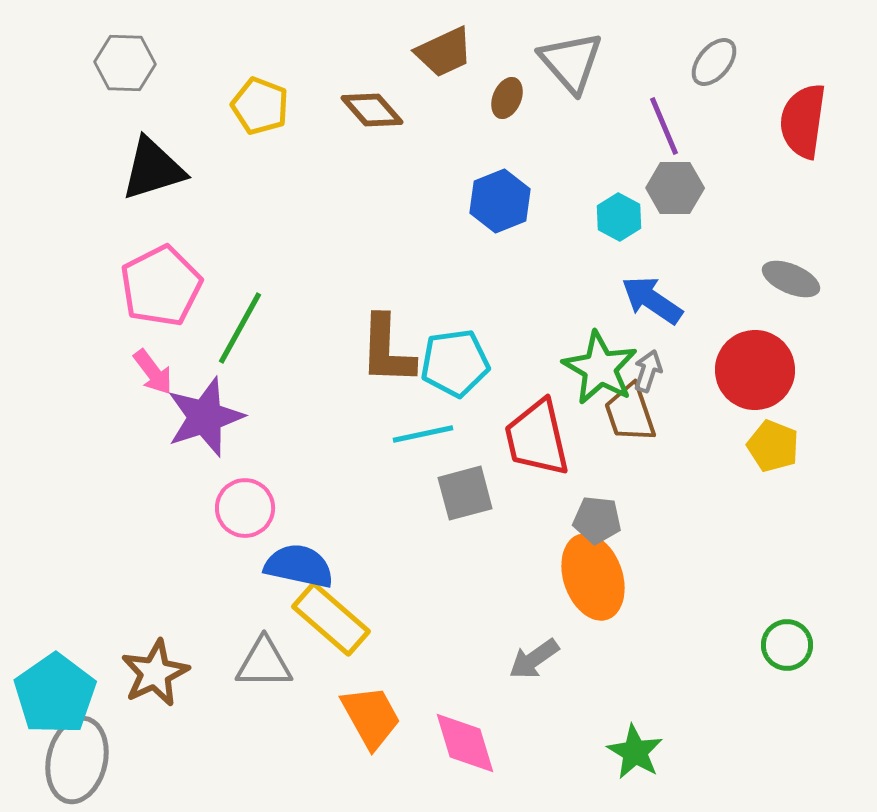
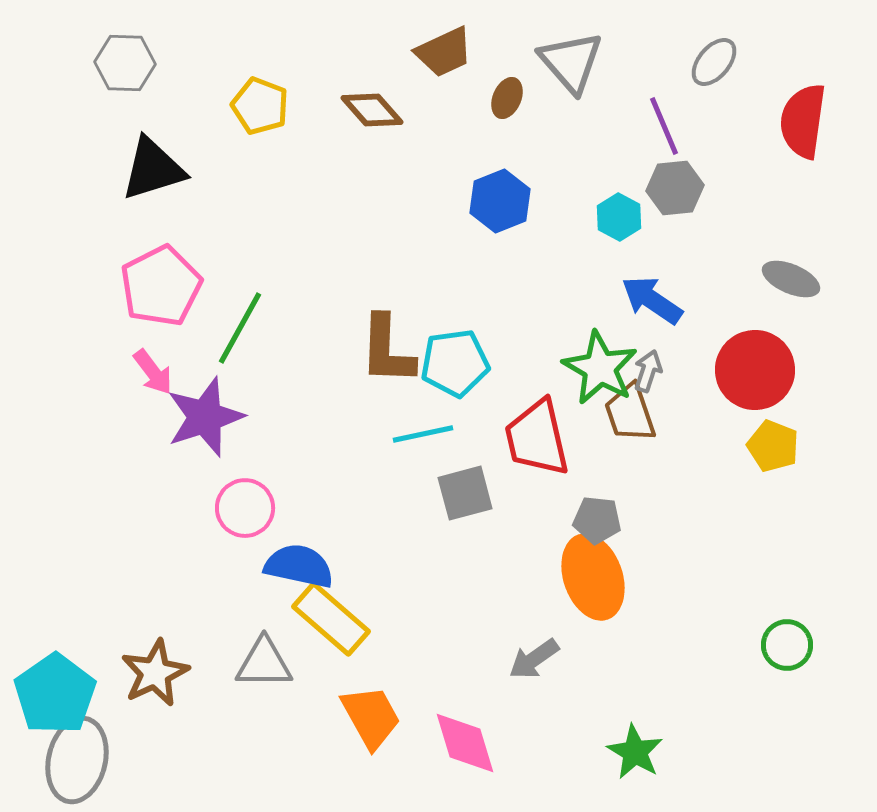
gray hexagon at (675, 188): rotated 6 degrees counterclockwise
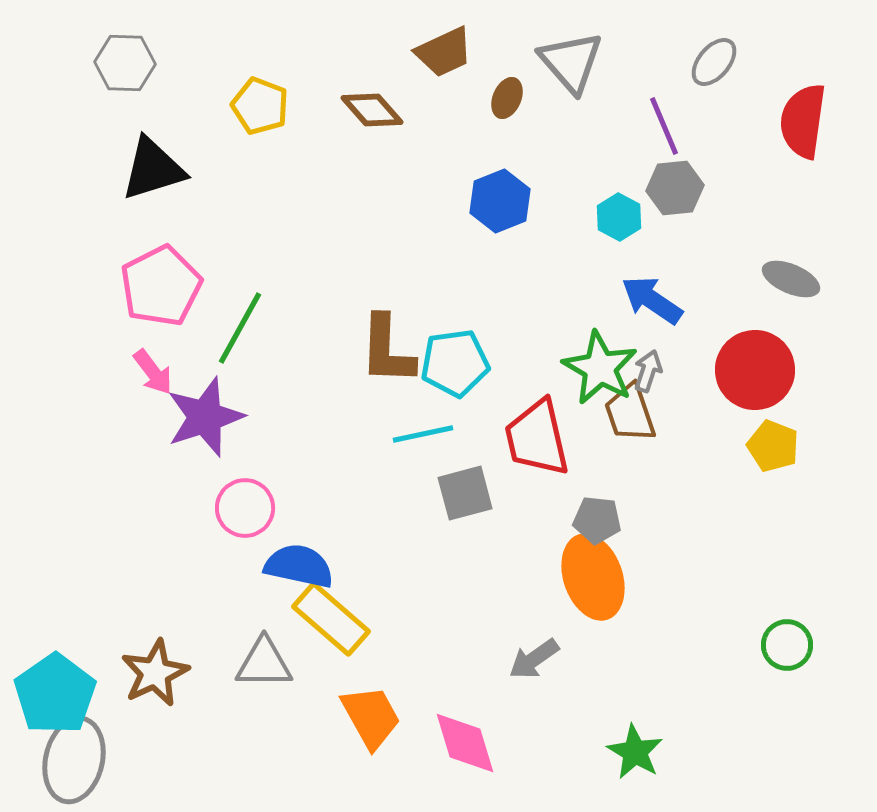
gray ellipse at (77, 760): moved 3 px left
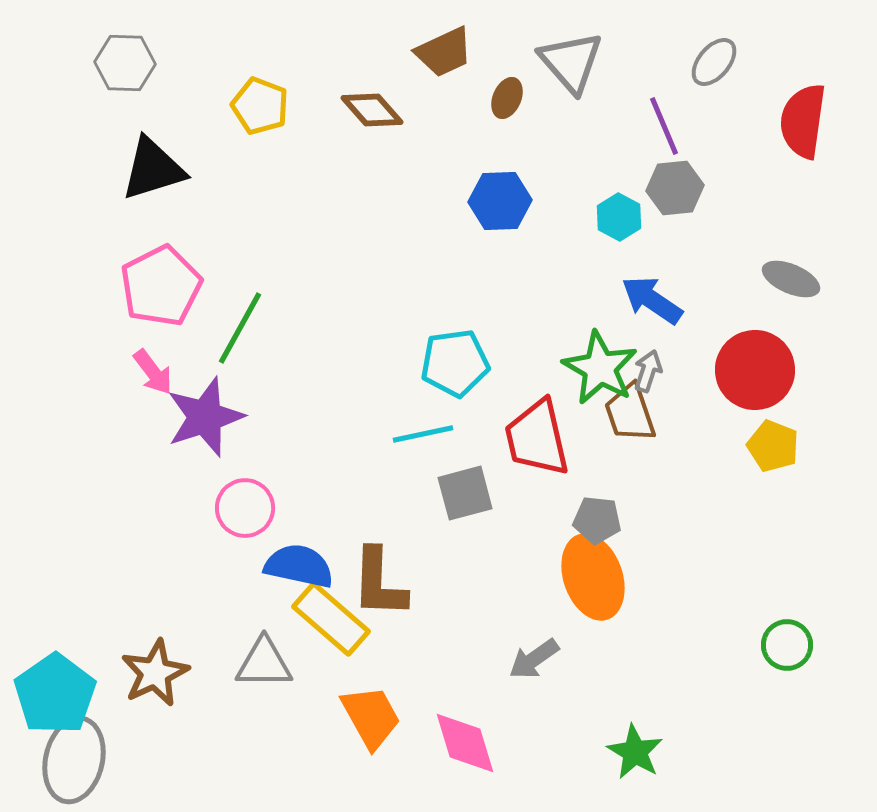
blue hexagon at (500, 201): rotated 20 degrees clockwise
brown L-shape at (387, 350): moved 8 px left, 233 px down
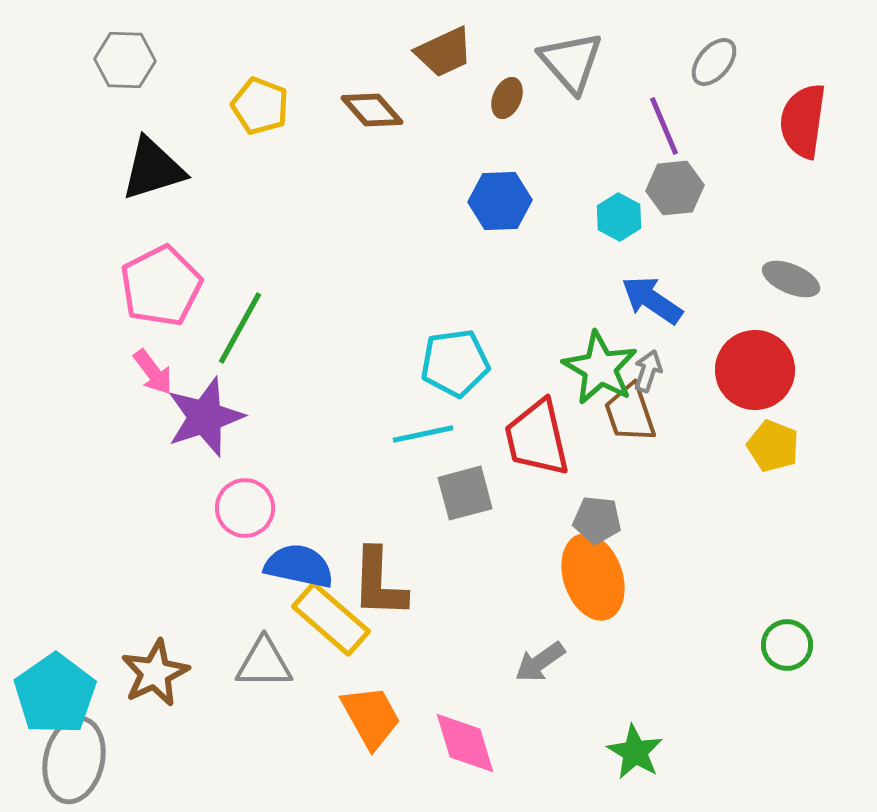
gray hexagon at (125, 63): moved 3 px up
gray arrow at (534, 659): moved 6 px right, 3 px down
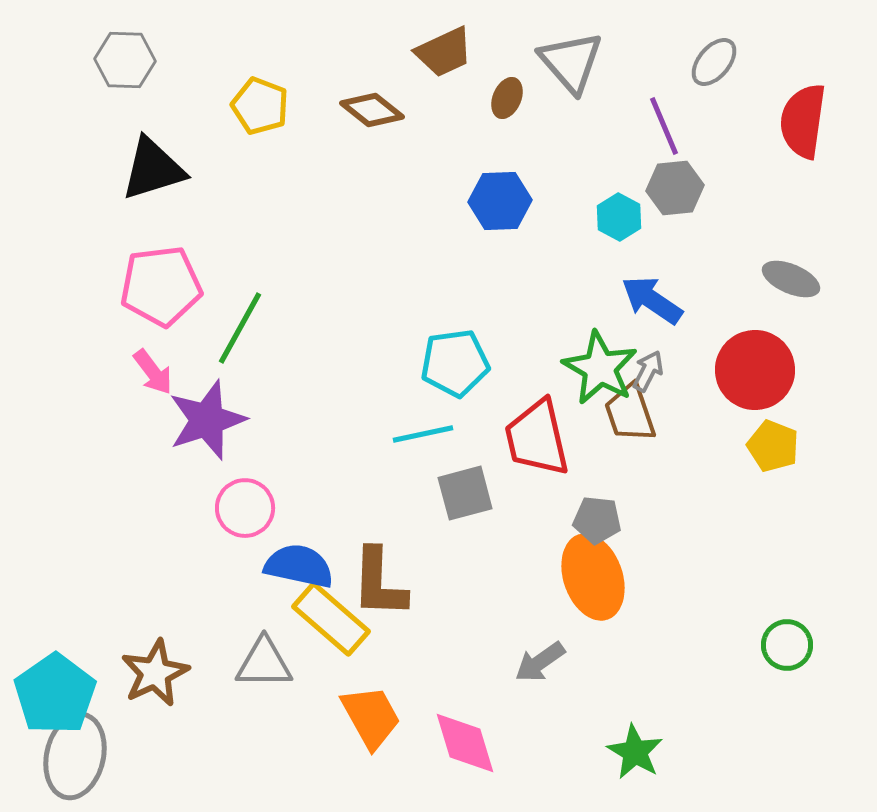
brown diamond at (372, 110): rotated 10 degrees counterclockwise
pink pentagon at (161, 286): rotated 20 degrees clockwise
gray arrow at (648, 371): rotated 9 degrees clockwise
purple star at (205, 417): moved 2 px right, 3 px down
gray ellipse at (74, 760): moved 1 px right, 4 px up
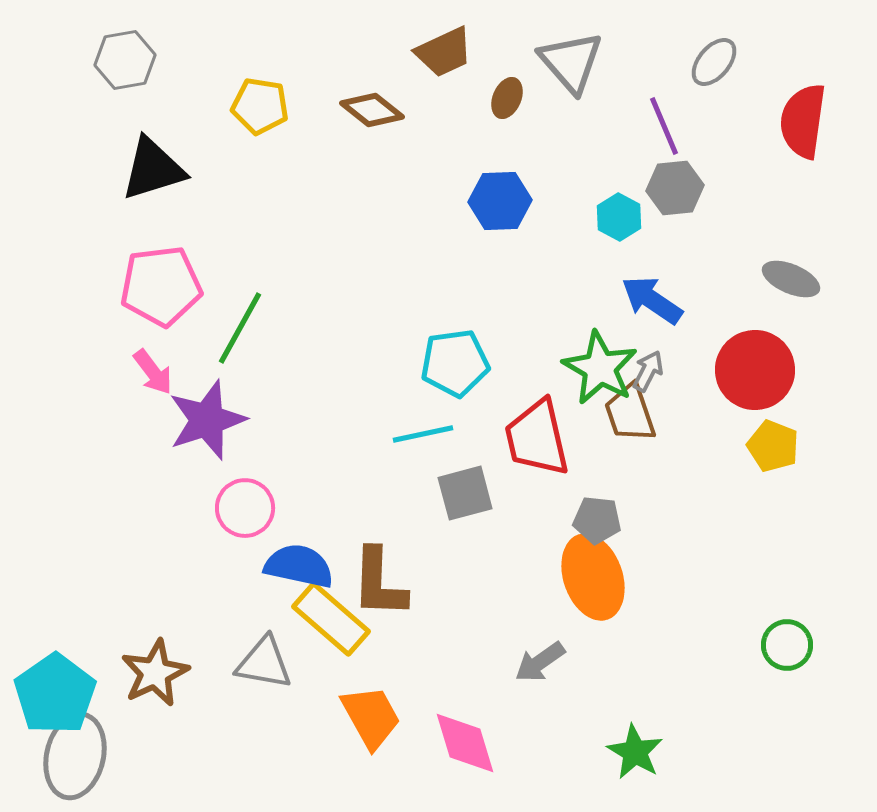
gray hexagon at (125, 60): rotated 12 degrees counterclockwise
yellow pentagon at (260, 106): rotated 12 degrees counterclockwise
gray triangle at (264, 663): rotated 10 degrees clockwise
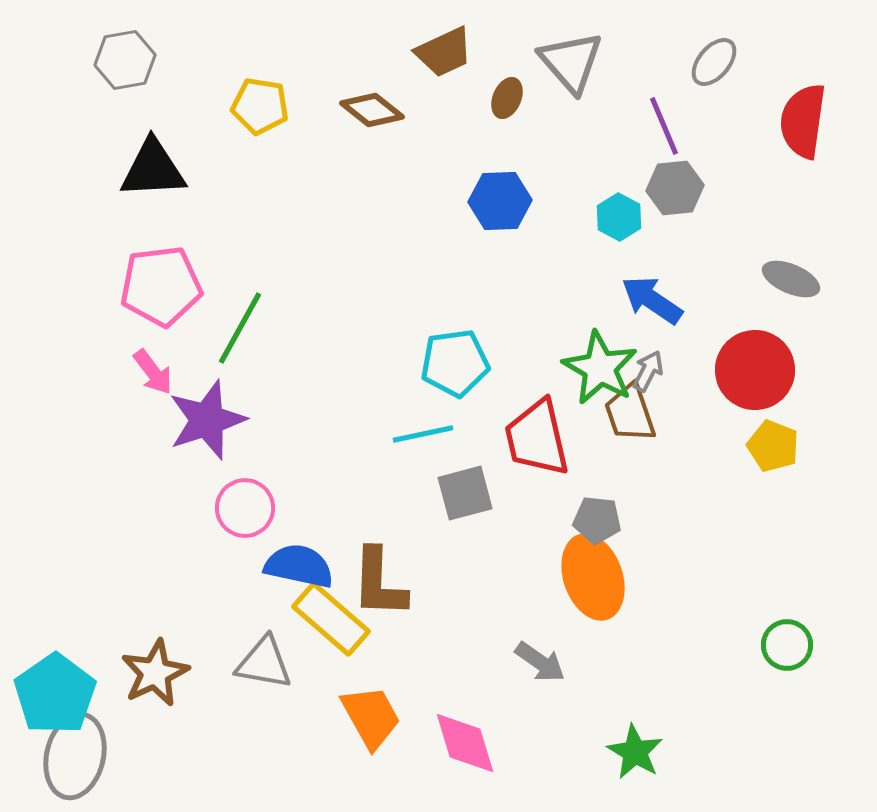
black triangle at (153, 169): rotated 14 degrees clockwise
gray arrow at (540, 662): rotated 110 degrees counterclockwise
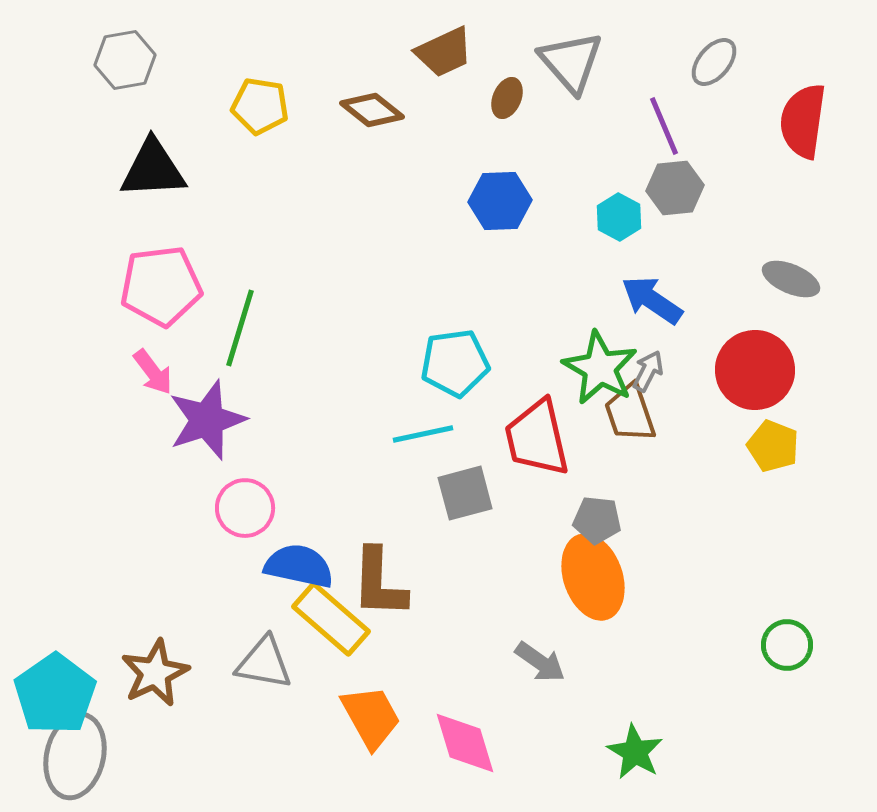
green line at (240, 328): rotated 12 degrees counterclockwise
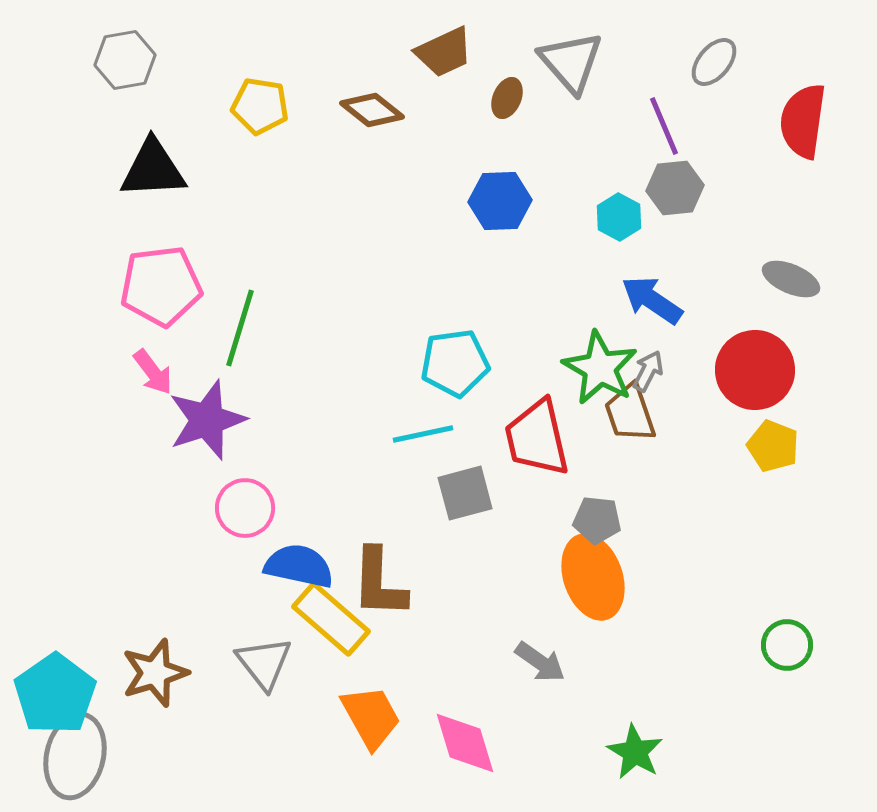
gray triangle at (264, 663): rotated 42 degrees clockwise
brown star at (155, 673): rotated 8 degrees clockwise
